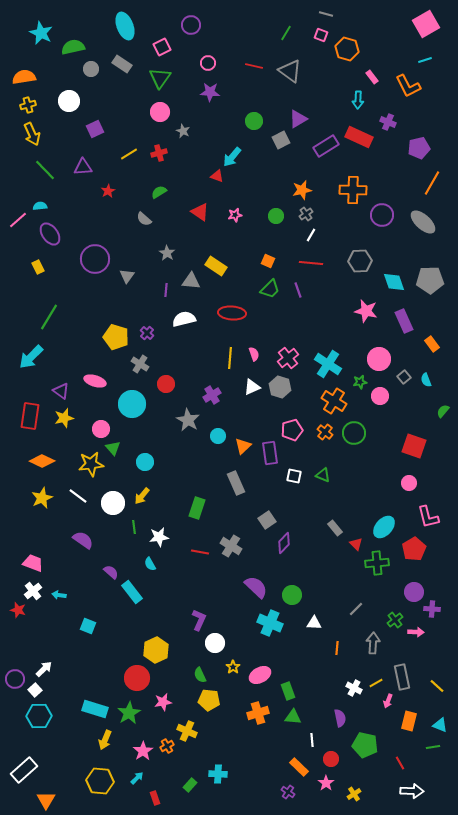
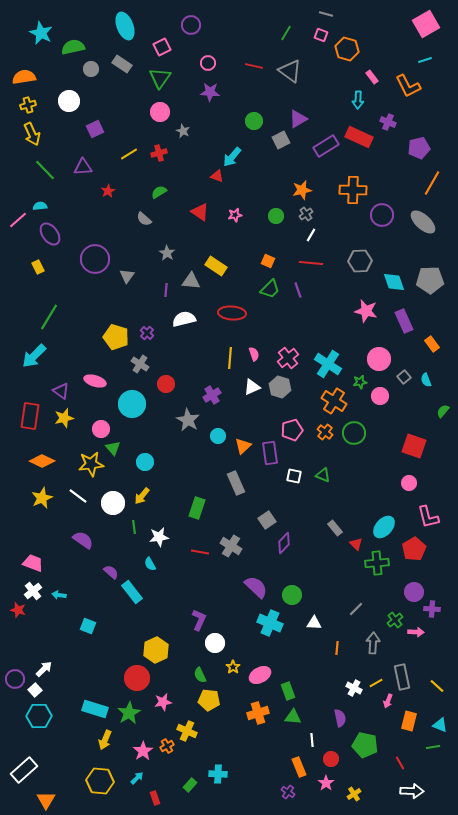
cyan arrow at (31, 357): moved 3 px right, 1 px up
orange rectangle at (299, 767): rotated 24 degrees clockwise
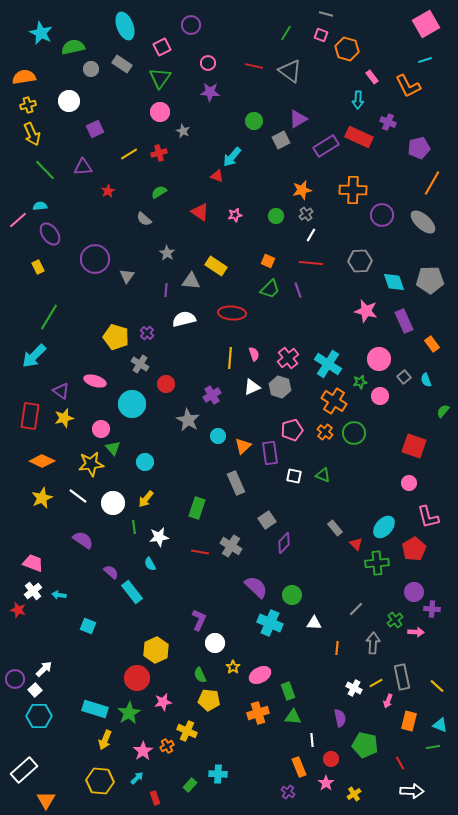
yellow arrow at (142, 496): moved 4 px right, 3 px down
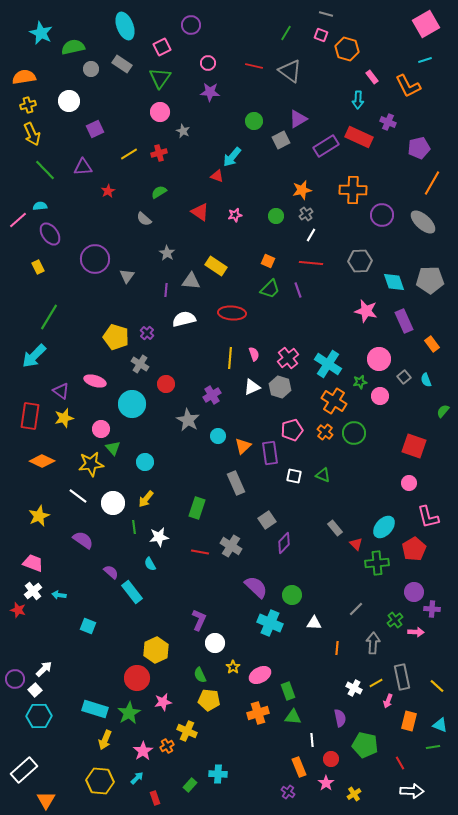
yellow star at (42, 498): moved 3 px left, 18 px down
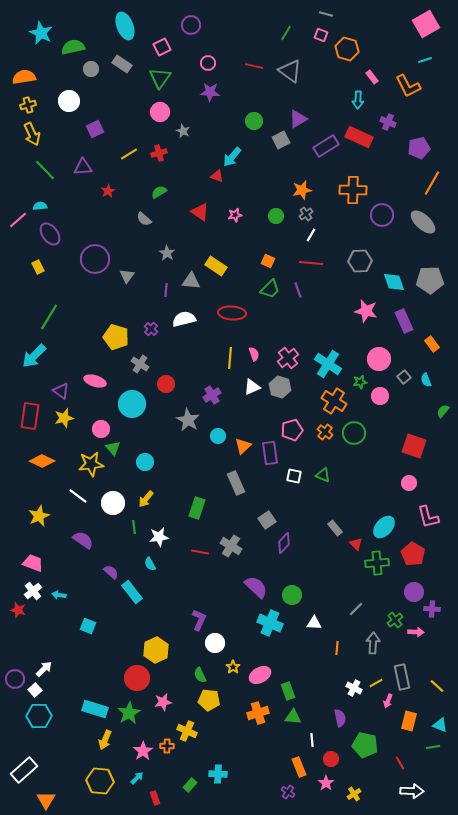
purple cross at (147, 333): moved 4 px right, 4 px up
red pentagon at (414, 549): moved 1 px left, 5 px down; rotated 10 degrees counterclockwise
orange cross at (167, 746): rotated 32 degrees clockwise
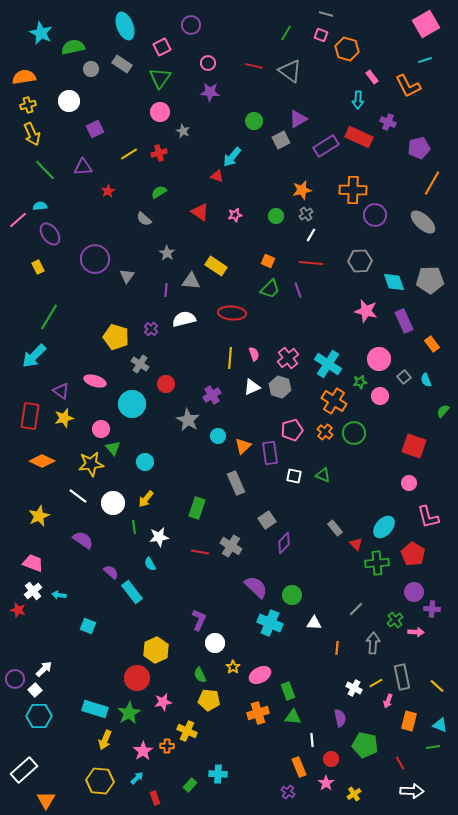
purple circle at (382, 215): moved 7 px left
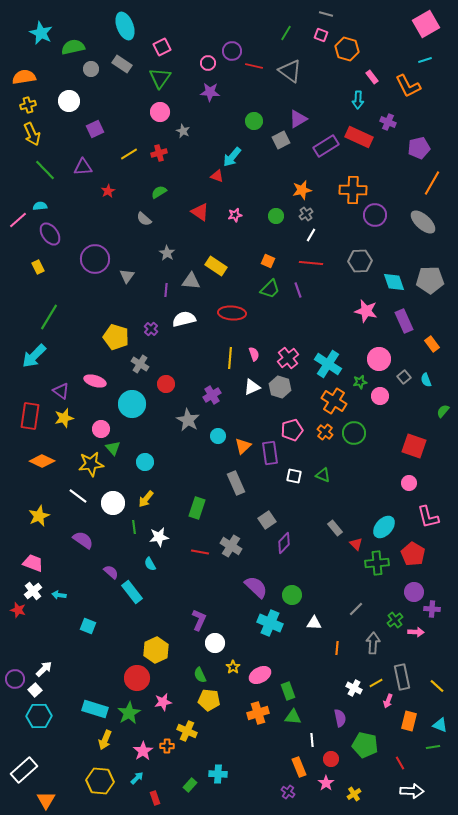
purple circle at (191, 25): moved 41 px right, 26 px down
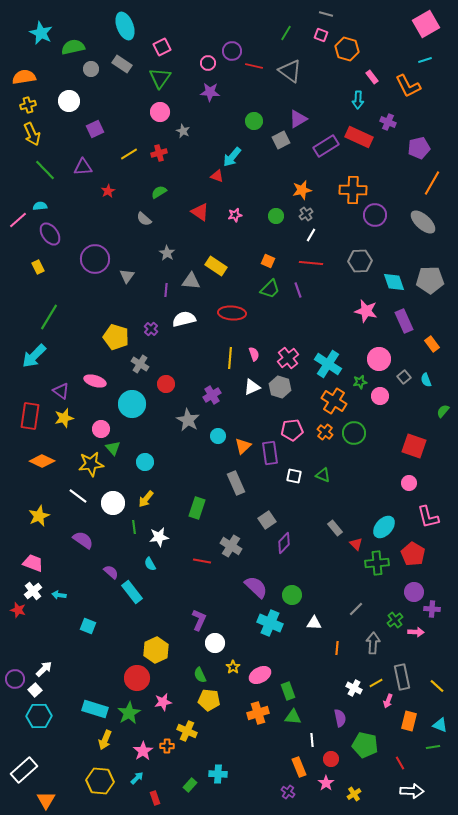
pink pentagon at (292, 430): rotated 10 degrees clockwise
red line at (200, 552): moved 2 px right, 9 px down
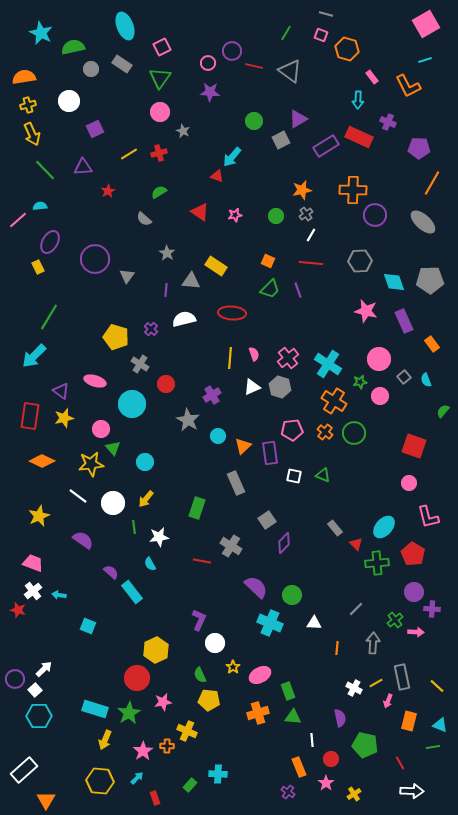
purple pentagon at (419, 148): rotated 15 degrees clockwise
purple ellipse at (50, 234): moved 8 px down; rotated 65 degrees clockwise
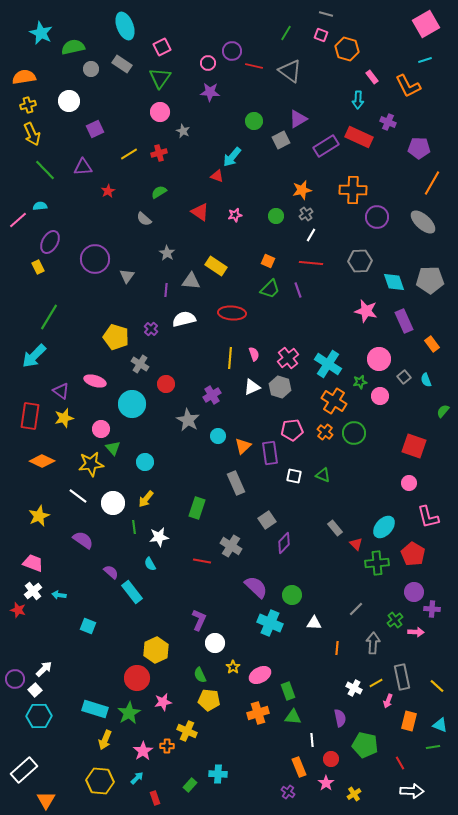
purple circle at (375, 215): moved 2 px right, 2 px down
